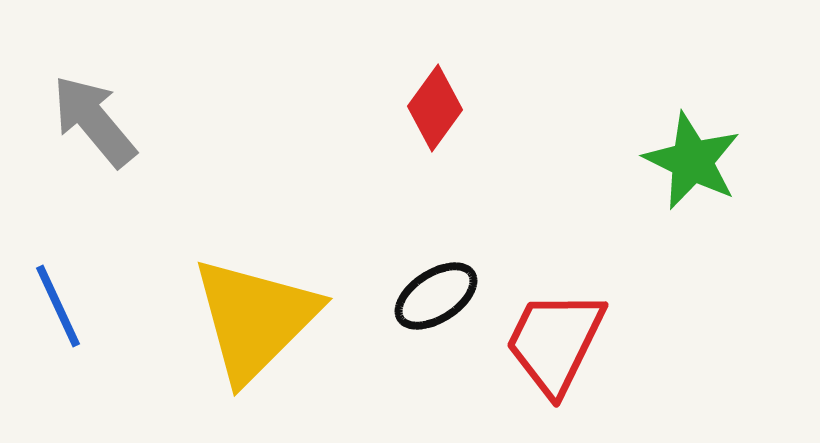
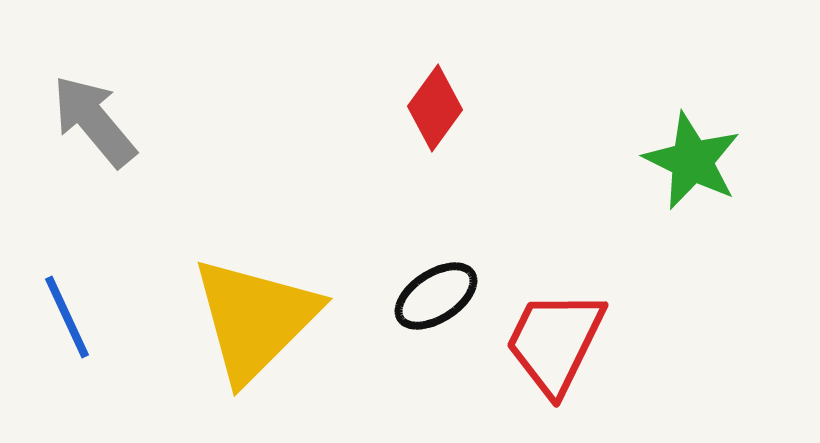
blue line: moved 9 px right, 11 px down
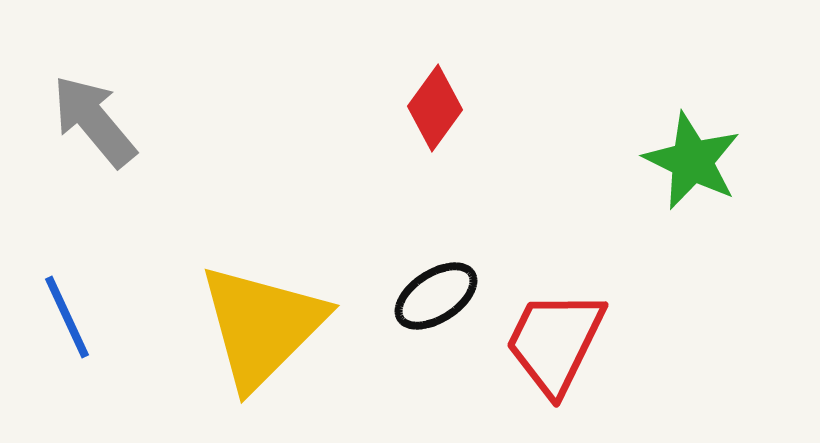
yellow triangle: moved 7 px right, 7 px down
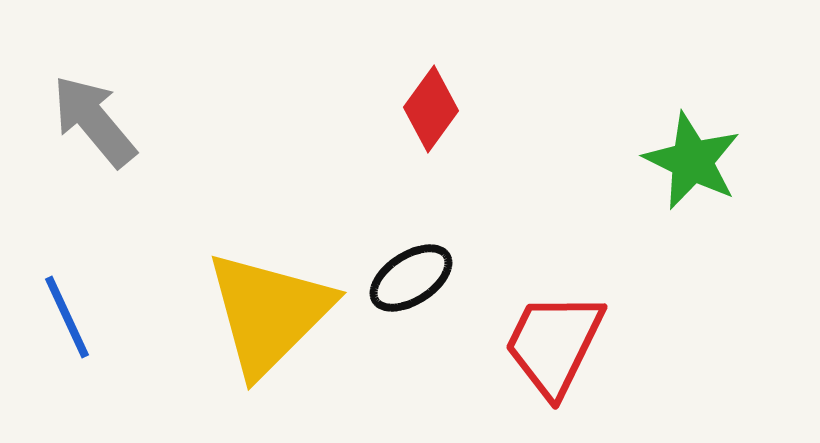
red diamond: moved 4 px left, 1 px down
black ellipse: moved 25 px left, 18 px up
yellow triangle: moved 7 px right, 13 px up
red trapezoid: moved 1 px left, 2 px down
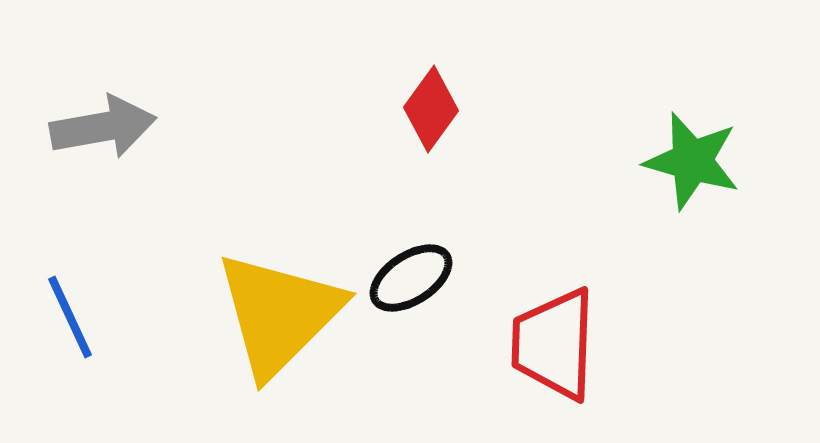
gray arrow: moved 9 px right, 6 px down; rotated 120 degrees clockwise
green star: rotated 10 degrees counterclockwise
yellow triangle: moved 10 px right, 1 px down
blue line: moved 3 px right
red trapezoid: rotated 24 degrees counterclockwise
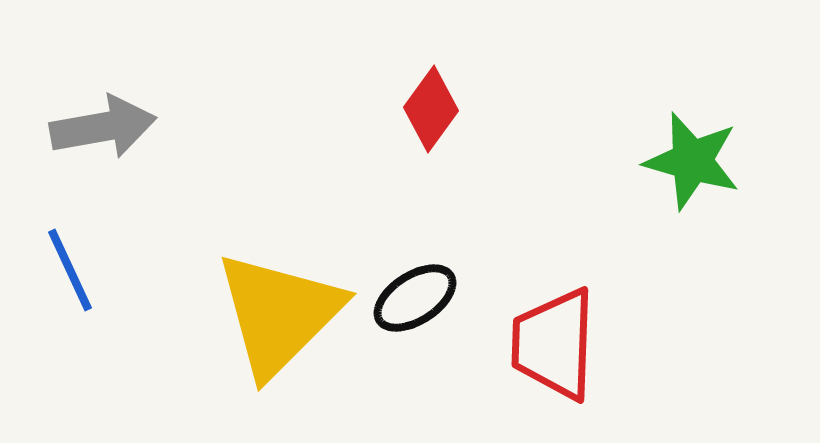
black ellipse: moved 4 px right, 20 px down
blue line: moved 47 px up
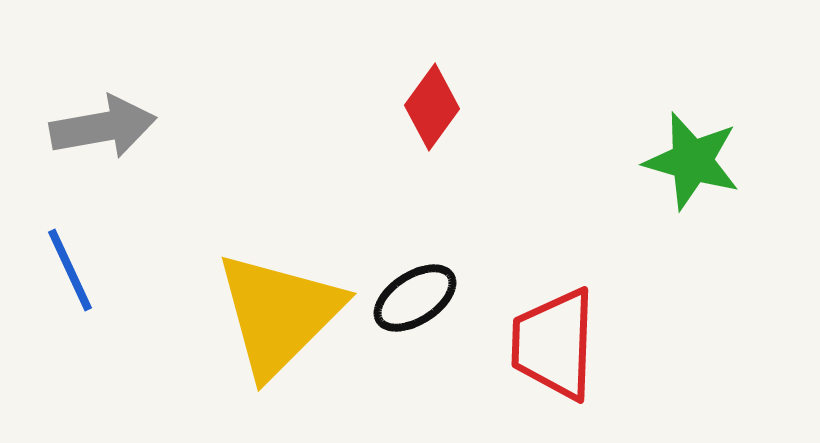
red diamond: moved 1 px right, 2 px up
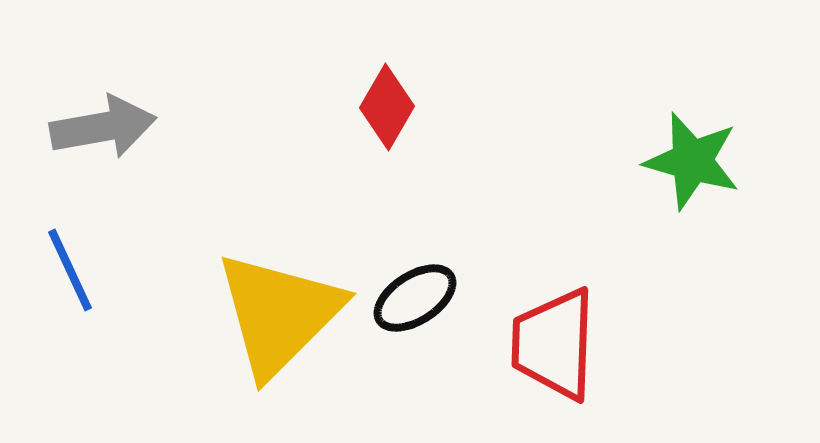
red diamond: moved 45 px left; rotated 6 degrees counterclockwise
